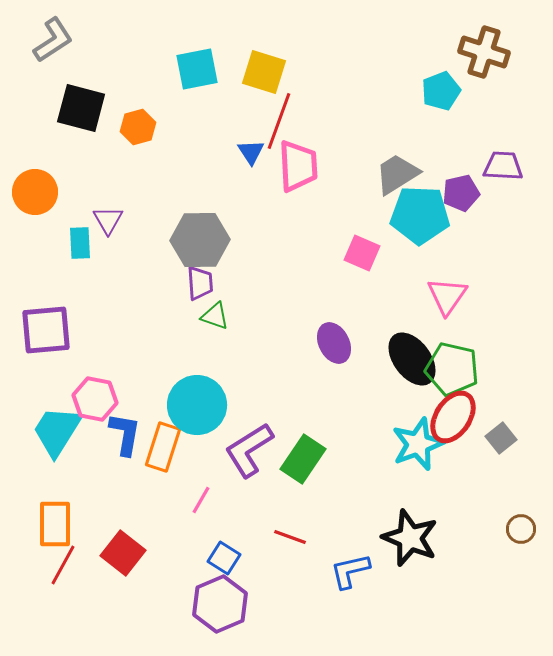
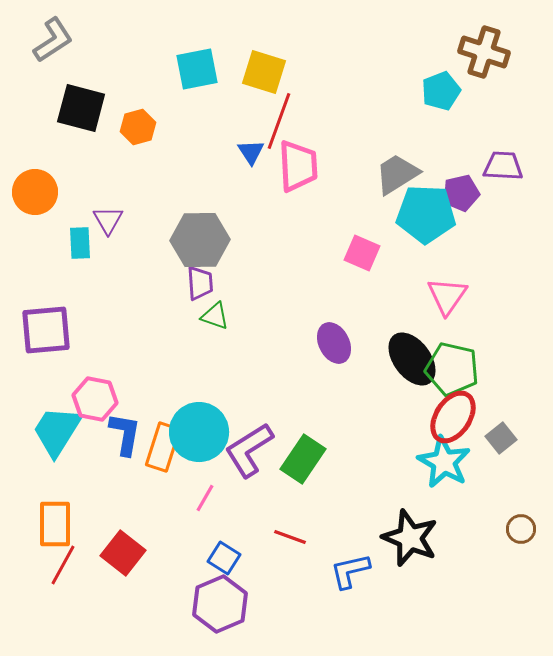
cyan pentagon at (420, 215): moved 6 px right, 1 px up
cyan circle at (197, 405): moved 2 px right, 27 px down
cyan star at (418, 444): moved 26 px right, 18 px down; rotated 22 degrees counterclockwise
pink line at (201, 500): moved 4 px right, 2 px up
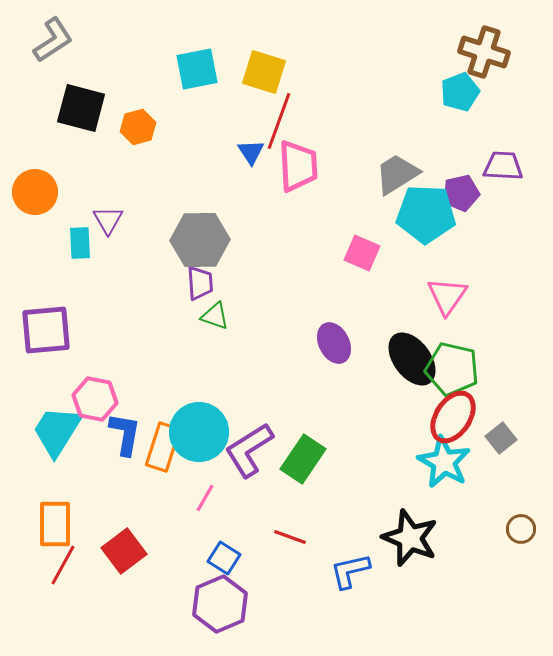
cyan pentagon at (441, 91): moved 19 px right, 1 px down
red square at (123, 553): moved 1 px right, 2 px up; rotated 15 degrees clockwise
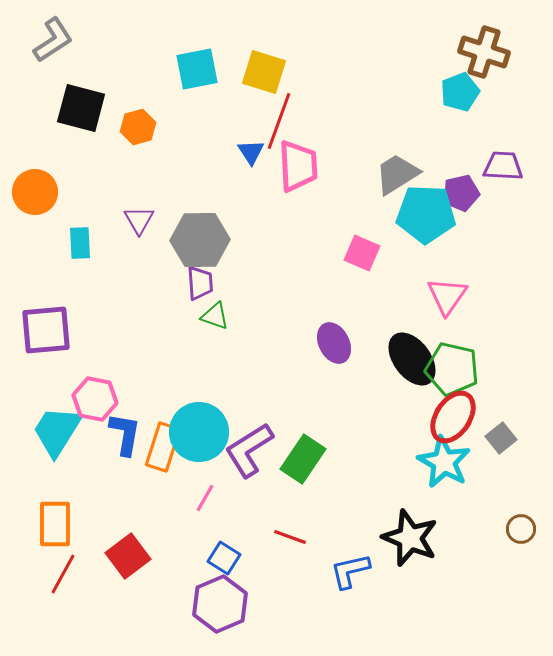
purple triangle at (108, 220): moved 31 px right
red square at (124, 551): moved 4 px right, 5 px down
red line at (63, 565): moved 9 px down
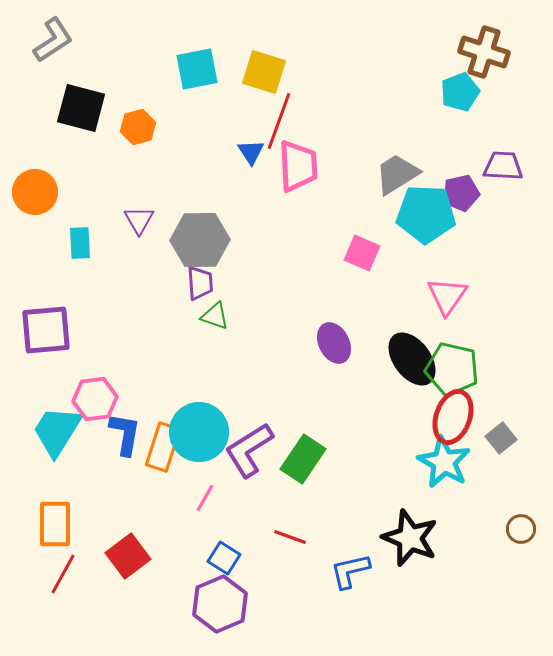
pink hexagon at (95, 399): rotated 18 degrees counterclockwise
red ellipse at (453, 417): rotated 14 degrees counterclockwise
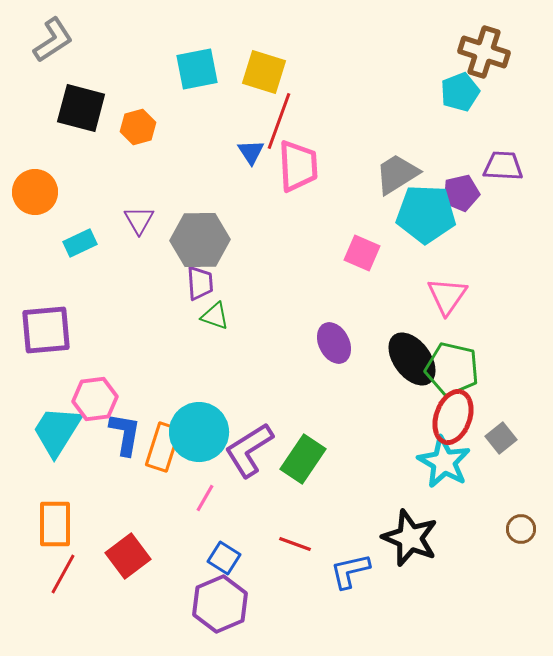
cyan rectangle at (80, 243): rotated 68 degrees clockwise
red line at (290, 537): moved 5 px right, 7 px down
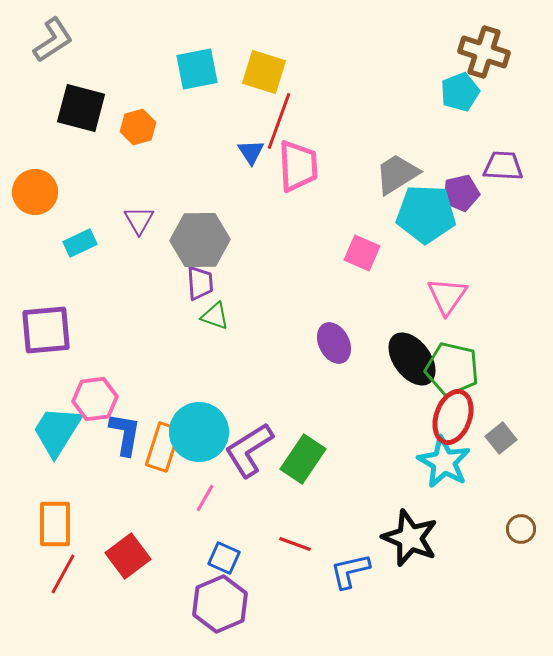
blue square at (224, 558): rotated 8 degrees counterclockwise
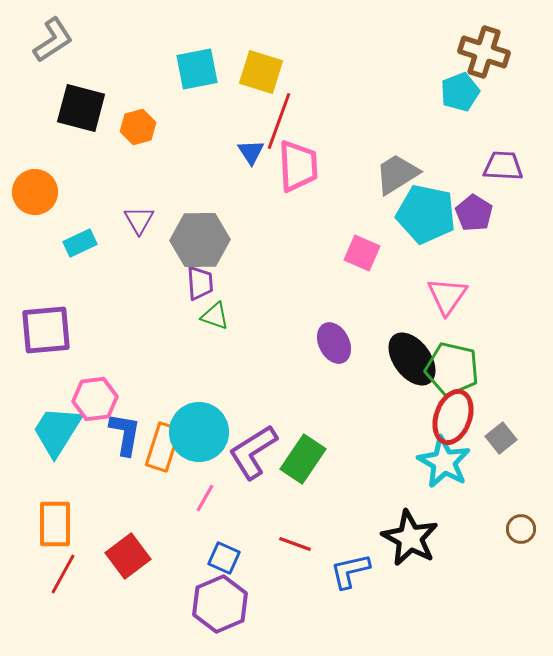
yellow square at (264, 72): moved 3 px left
purple pentagon at (461, 193): moved 13 px right, 20 px down; rotated 27 degrees counterclockwise
cyan pentagon at (426, 214): rotated 10 degrees clockwise
purple L-shape at (249, 450): moved 4 px right, 2 px down
black star at (410, 538): rotated 6 degrees clockwise
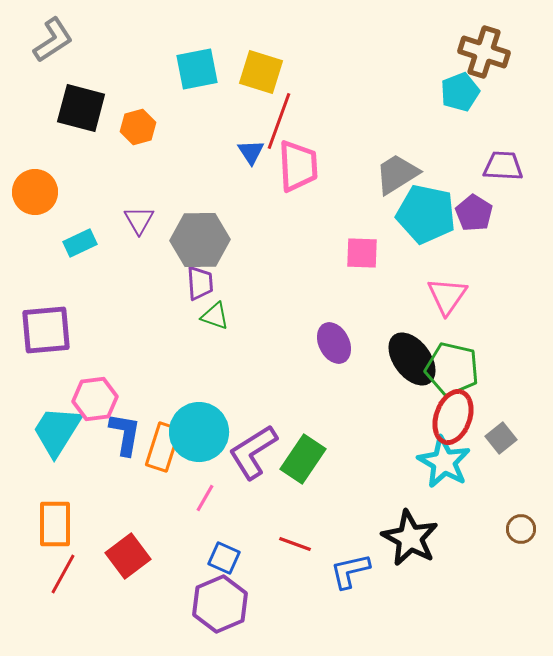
pink square at (362, 253): rotated 21 degrees counterclockwise
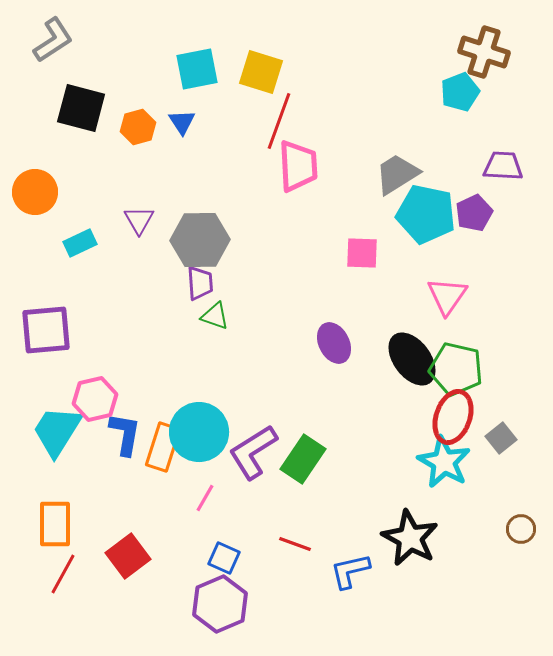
blue triangle at (251, 152): moved 69 px left, 30 px up
purple pentagon at (474, 213): rotated 15 degrees clockwise
green pentagon at (452, 369): moved 4 px right
pink hexagon at (95, 399): rotated 6 degrees counterclockwise
